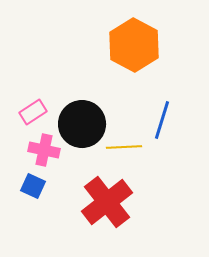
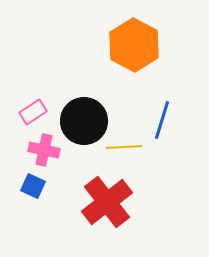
black circle: moved 2 px right, 3 px up
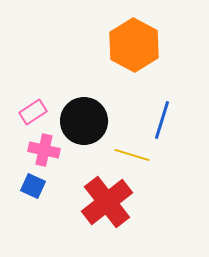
yellow line: moved 8 px right, 8 px down; rotated 20 degrees clockwise
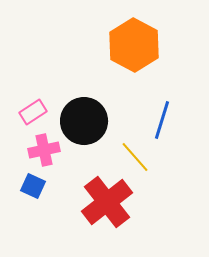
pink cross: rotated 24 degrees counterclockwise
yellow line: moved 3 px right, 2 px down; rotated 32 degrees clockwise
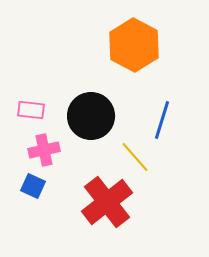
pink rectangle: moved 2 px left, 2 px up; rotated 40 degrees clockwise
black circle: moved 7 px right, 5 px up
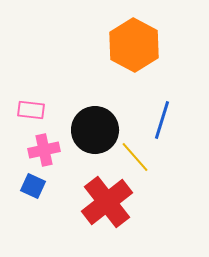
black circle: moved 4 px right, 14 px down
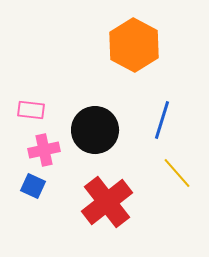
yellow line: moved 42 px right, 16 px down
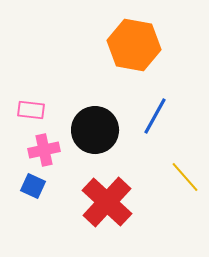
orange hexagon: rotated 18 degrees counterclockwise
blue line: moved 7 px left, 4 px up; rotated 12 degrees clockwise
yellow line: moved 8 px right, 4 px down
red cross: rotated 9 degrees counterclockwise
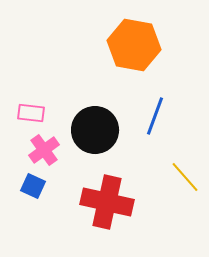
pink rectangle: moved 3 px down
blue line: rotated 9 degrees counterclockwise
pink cross: rotated 24 degrees counterclockwise
red cross: rotated 30 degrees counterclockwise
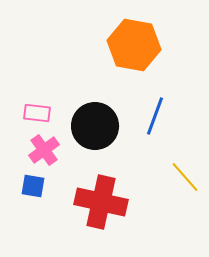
pink rectangle: moved 6 px right
black circle: moved 4 px up
blue square: rotated 15 degrees counterclockwise
red cross: moved 6 px left
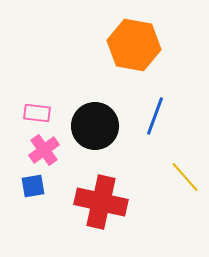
blue square: rotated 20 degrees counterclockwise
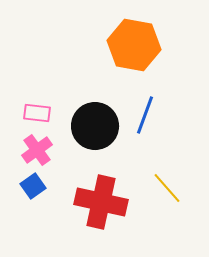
blue line: moved 10 px left, 1 px up
pink cross: moved 7 px left
yellow line: moved 18 px left, 11 px down
blue square: rotated 25 degrees counterclockwise
